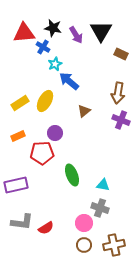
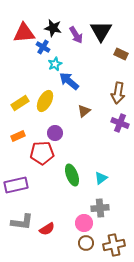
purple cross: moved 1 px left, 3 px down
cyan triangle: moved 2 px left, 7 px up; rotated 48 degrees counterclockwise
gray cross: rotated 24 degrees counterclockwise
red semicircle: moved 1 px right, 1 px down
brown circle: moved 2 px right, 2 px up
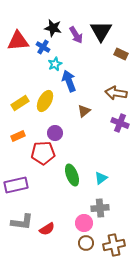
red triangle: moved 6 px left, 8 px down
blue arrow: rotated 30 degrees clockwise
brown arrow: moved 2 px left; rotated 90 degrees clockwise
red pentagon: moved 1 px right
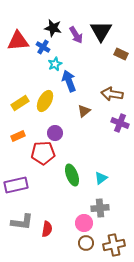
brown arrow: moved 4 px left, 1 px down
red semicircle: rotated 49 degrees counterclockwise
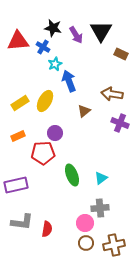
pink circle: moved 1 px right
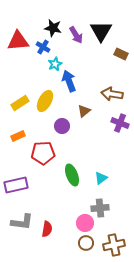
purple circle: moved 7 px right, 7 px up
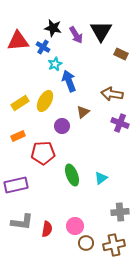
brown triangle: moved 1 px left, 1 px down
gray cross: moved 20 px right, 4 px down
pink circle: moved 10 px left, 3 px down
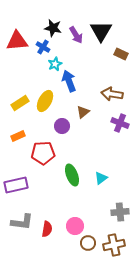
red triangle: moved 1 px left
brown circle: moved 2 px right
